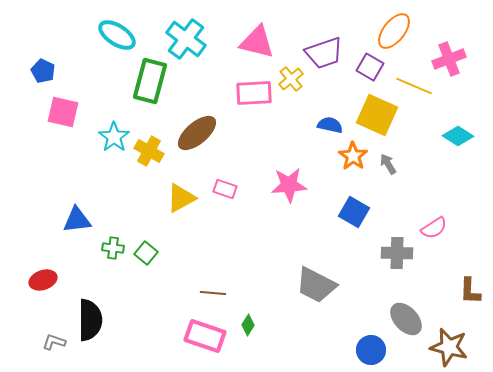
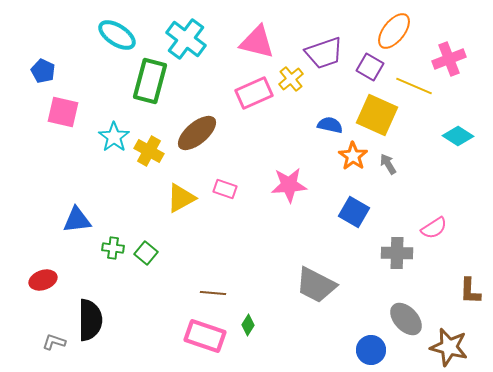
pink rectangle at (254, 93): rotated 21 degrees counterclockwise
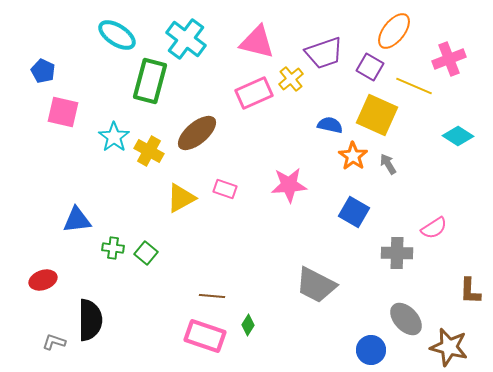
brown line at (213, 293): moved 1 px left, 3 px down
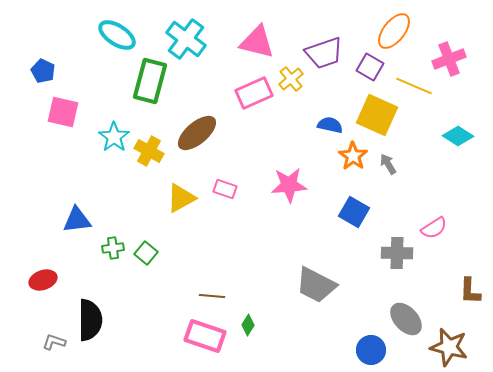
green cross at (113, 248): rotated 15 degrees counterclockwise
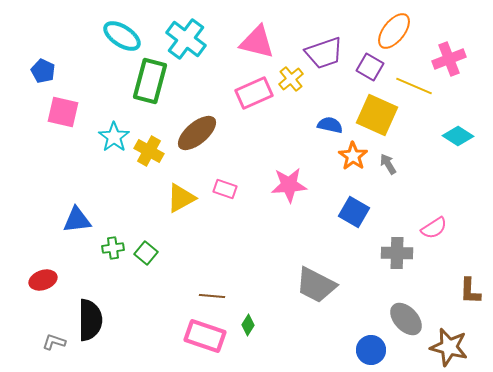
cyan ellipse at (117, 35): moved 5 px right, 1 px down
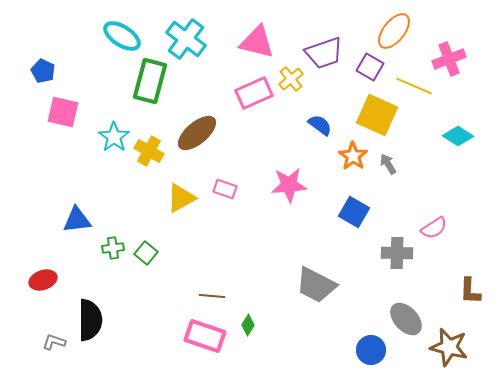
blue semicircle at (330, 125): moved 10 px left; rotated 25 degrees clockwise
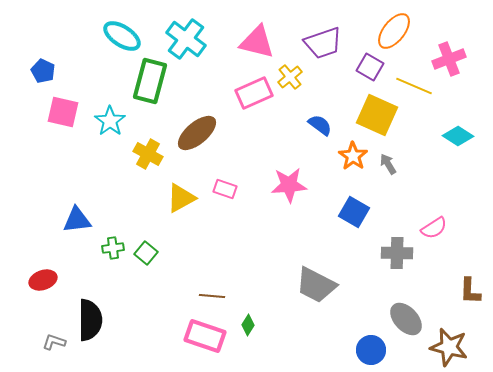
purple trapezoid at (324, 53): moved 1 px left, 10 px up
yellow cross at (291, 79): moved 1 px left, 2 px up
cyan star at (114, 137): moved 4 px left, 16 px up
yellow cross at (149, 151): moved 1 px left, 3 px down
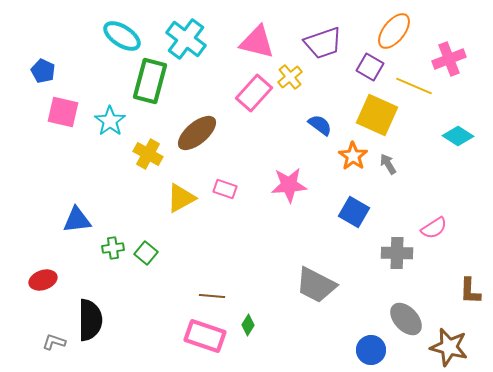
pink rectangle at (254, 93): rotated 24 degrees counterclockwise
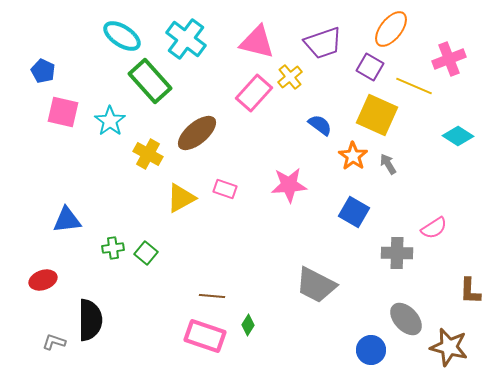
orange ellipse at (394, 31): moved 3 px left, 2 px up
green rectangle at (150, 81): rotated 57 degrees counterclockwise
blue triangle at (77, 220): moved 10 px left
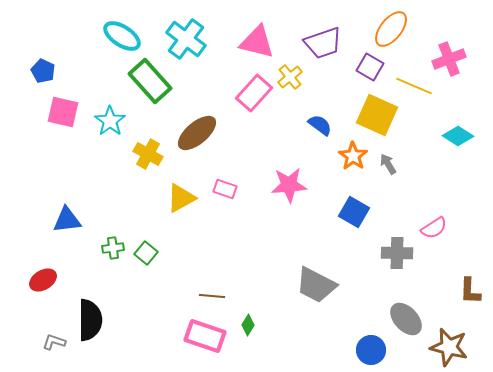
red ellipse at (43, 280): rotated 12 degrees counterclockwise
